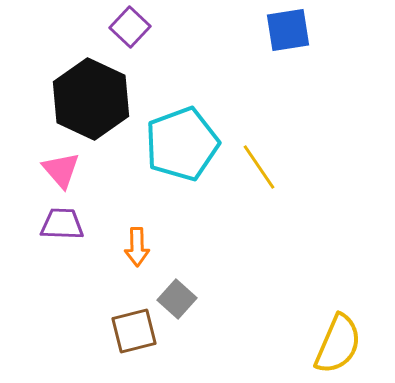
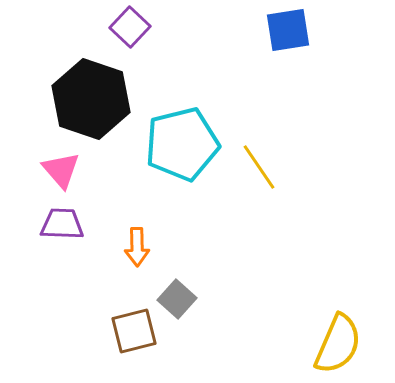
black hexagon: rotated 6 degrees counterclockwise
cyan pentagon: rotated 6 degrees clockwise
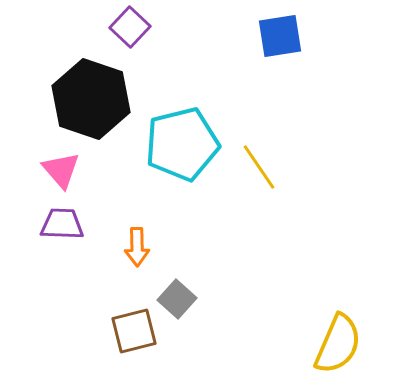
blue square: moved 8 px left, 6 px down
